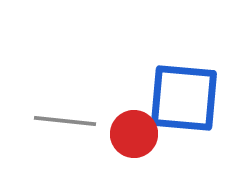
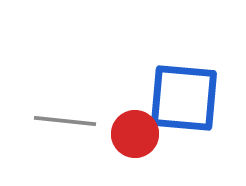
red circle: moved 1 px right
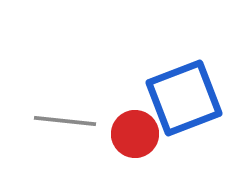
blue square: rotated 26 degrees counterclockwise
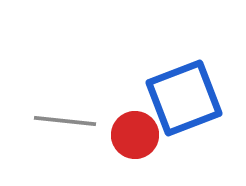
red circle: moved 1 px down
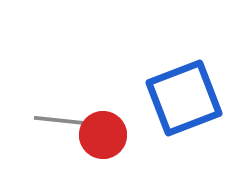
red circle: moved 32 px left
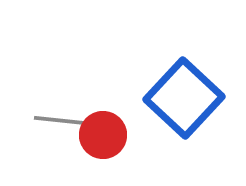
blue square: rotated 26 degrees counterclockwise
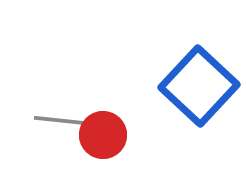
blue square: moved 15 px right, 12 px up
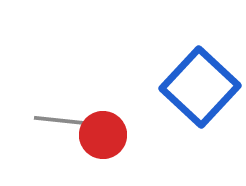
blue square: moved 1 px right, 1 px down
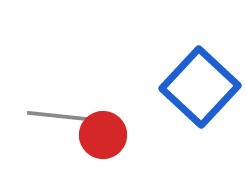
gray line: moved 7 px left, 5 px up
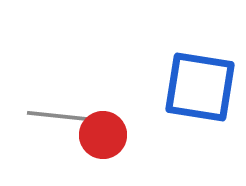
blue square: rotated 34 degrees counterclockwise
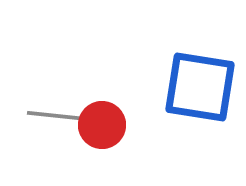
red circle: moved 1 px left, 10 px up
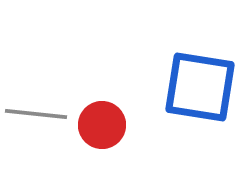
gray line: moved 22 px left, 2 px up
